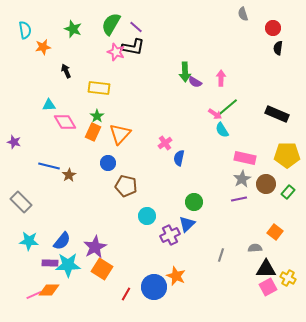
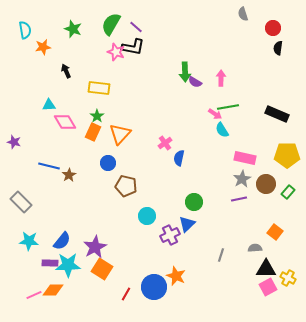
green line at (228, 107): rotated 30 degrees clockwise
orange diamond at (49, 290): moved 4 px right
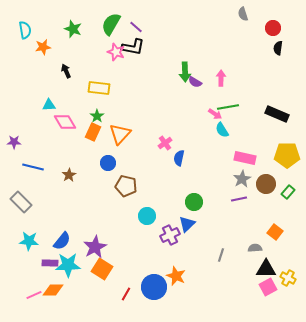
purple star at (14, 142): rotated 16 degrees counterclockwise
blue line at (49, 166): moved 16 px left, 1 px down
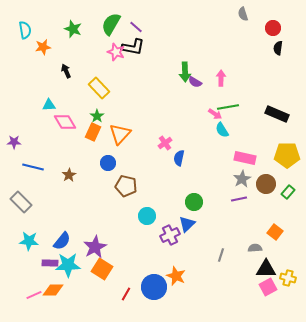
yellow rectangle at (99, 88): rotated 40 degrees clockwise
yellow cross at (288, 278): rotated 14 degrees counterclockwise
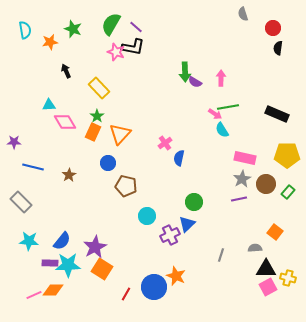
orange star at (43, 47): moved 7 px right, 5 px up
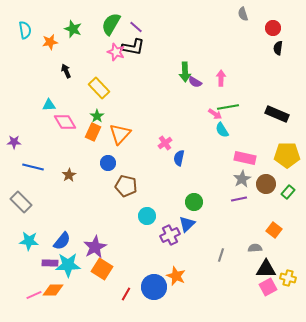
orange square at (275, 232): moved 1 px left, 2 px up
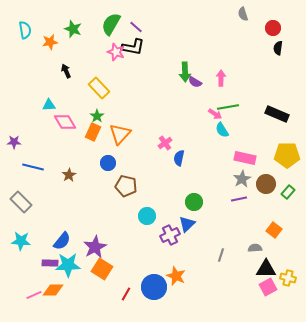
cyan star at (29, 241): moved 8 px left
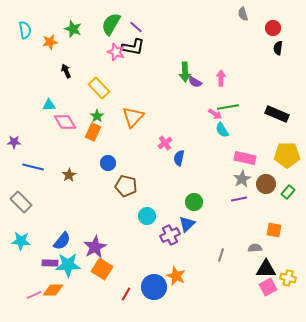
orange triangle at (120, 134): moved 13 px right, 17 px up
orange square at (274, 230): rotated 28 degrees counterclockwise
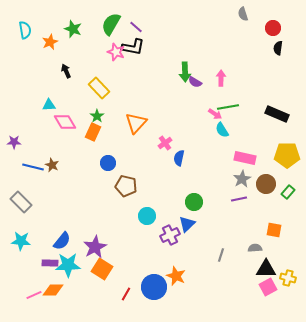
orange star at (50, 42): rotated 14 degrees counterclockwise
orange triangle at (133, 117): moved 3 px right, 6 px down
brown star at (69, 175): moved 17 px left, 10 px up; rotated 16 degrees counterclockwise
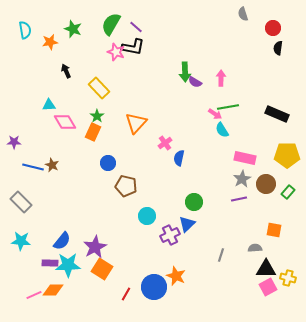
orange star at (50, 42): rotated 14 degrees clockwise
